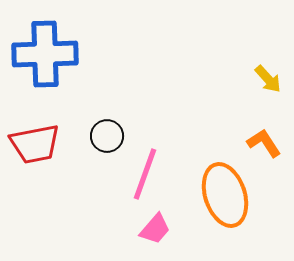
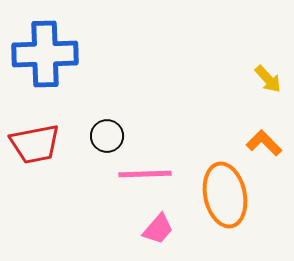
orange L-shape: rotated 12 degrees counterclockwise
pink line: rotated 68 degrees clockwise
orange ellipse: rotated 6 degrees clockwise
pink trapezoid: moved 3 px right
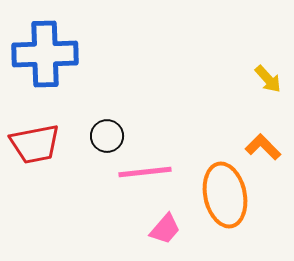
orange L-shape: moved 1 px left, 4 px down
pink line: moved 2 px up; rotated 4 degrees counterclockwise
pink trapezoid: moved 7 px right
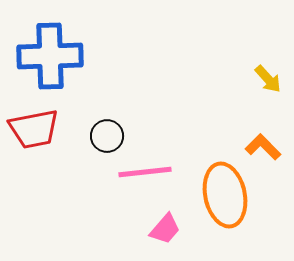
blue cross: moved 5 px right, 2 px down
red trapezoid: moved 1 px left, 15 px up
